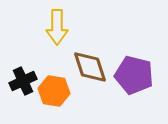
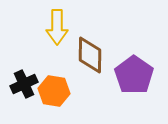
brown diamond: moved 12 px up; rotated 18 degrees clockwise
purple pentagon: rotated 21 degrees clockwise
black cross: moved 1 px right, 3 px down
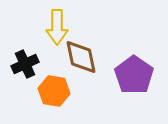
brown diamond: moved 9 px left, 2 px down; rotated 12 degrees counterclockwise
black cross: moved 1 px right, 20 px up
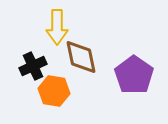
black cross: moved 8 px right, 2 px down
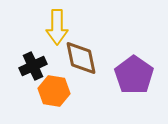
brown diamond: moved 1 px down
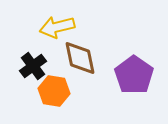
yellow arrow: rotated 76 degrees clockwise
brown diamond: moved 1 px left
black cross: rotated 12 degrees counterclockwise
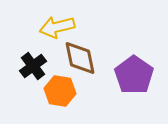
orange hexagon: moved 6 px right
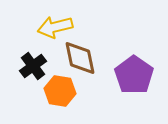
yellow arrow: moved 2 px left
